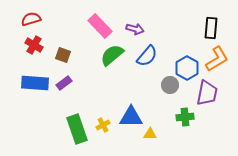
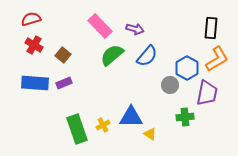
brown square: rotated 21 degrees clockwise
purple rectangle: rotated 14 degrees clockwise
yellow triangle: rotated 32 degrees clockwise
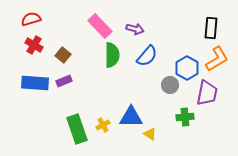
green semicircle: rotated 130 degrees clockwise
purple rectangle: moved 2 px up
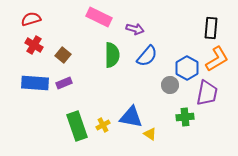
pink rectangle: moved 1 px left, 9 px up; rotated 20 degrees counterclockwise
purple rectangle: moved 2 px down
blue triangle: rotated 10 degrees clockwise
green rectangle: moved 3 px up
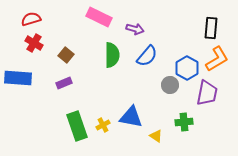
red cross: moved 2 px up
brown square: moved 3 px right
blue rectangle: moved 17 px left, 5 px up
green cross: moved 1 px left, 5 px down
yellow triangle: moved 6 px right, 2 px down
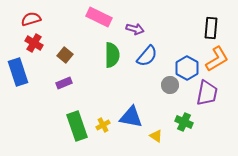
brown square: moved 1 px left
blue rectangle: moved 6 px up; rotated 68 degrees clockwise
green cross: rotated 30 degrees clockwise
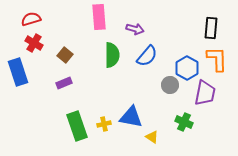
pink rectangle: rotated 60 degrees clockwise
orange L-shape: rotated 60 degrees counterclockwise
purple trapezoid: moved 2 px left
yellow cross: moved 1 px right, 1 px up; rotated 16 degrees clockwise
yellow triangle: moved 4 px left, 1 px down
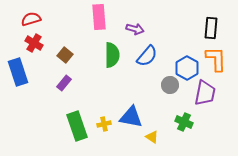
orange L-shape: moved 1 px left
purple rectangle: rotated 28 degrees counterclockwise
